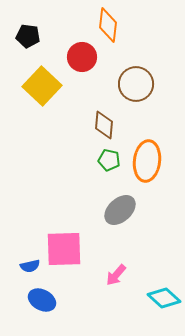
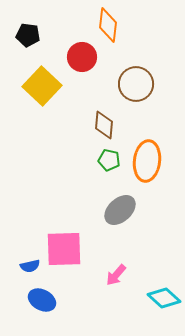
black pentagon: moved 1 px up
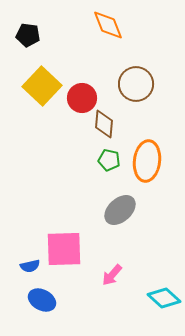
orange diamond: rotated 28 degrees counterclockwise
red circle: moved 41 px down
brown diamond: moved 1 px up
pink arrow: moved 4 px left
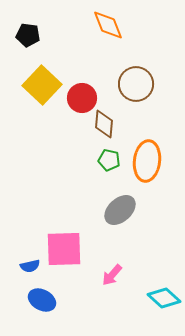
yellow square: moved 1 px up
